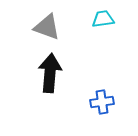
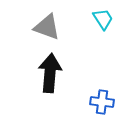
cyan trapezoid: rotated 65 degrees clockwise
blue cross: rotated 15 degrees clockwise
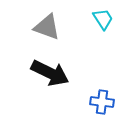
black arrow: rotated 111 degrees clockwise
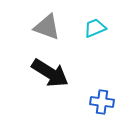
cyan trapezoid: moved 8 px left, 9 px down; rotated 80 degrees counterclockwise
black arrow: rotated 6 degrees clockwise
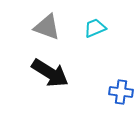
blue cross: moved 19 px right, 10 px up
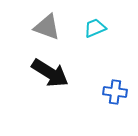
blue cross: moved 6 px left
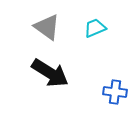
gray triangle: rotated 16 degrees clockwise
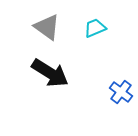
blue cross: moved 6 px right; rotated 30 degrees clockwise
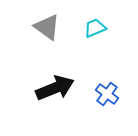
black arrow: moved 5 px right, 15 px down; rotated 54 degrees counterclockwise
blue cross: moved 14 px left, 2 px down
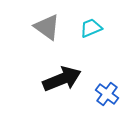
cyan trapezoid: moved 4 px left
black arrow: moved 7 px right, 9 px up
